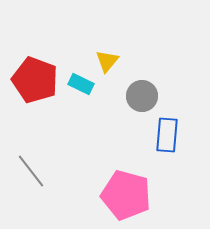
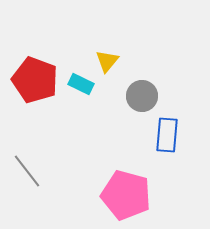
gray line: moved 4 px left
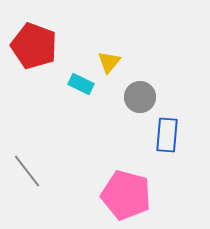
yellow triangle: moved 2 px right, 1 px down
red pentagon: moved 1 px left, 34 px up
gray circle: moved 2 px left, 1 px down
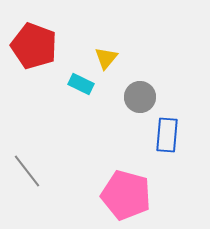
yellow triangle: moved 3 px left, 4 px up
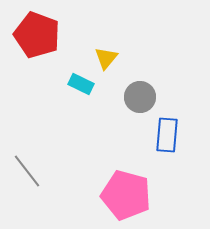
red pentagon: moved 3 px right, 11 px up
